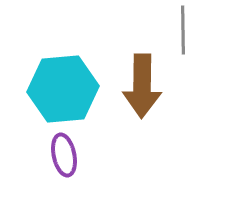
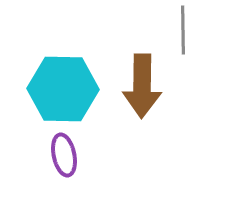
cyan hexagon: rotated 6 degrees clockwise
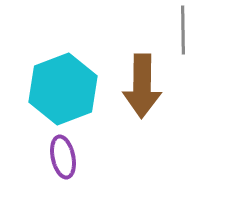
cyan hexagon: rotated 22 degrees counterclockwise
purple ellipse: moved 1 px left, 2 px down
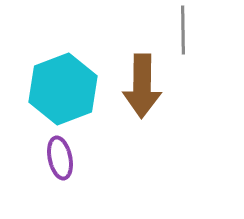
purple ellipse: moved 3 px left, 1 px down
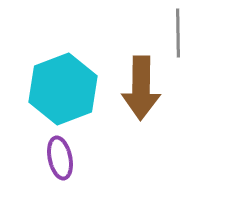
gray line: moved 5 px left, 3 px down
brown arrow: moved 1 px left, 2 px down
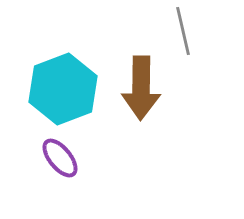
gray line: moved 5 px right, 2 px up; rotated 12 degrees counterclockwise
purple ellipse: rotated 27 degrees counterclockwise
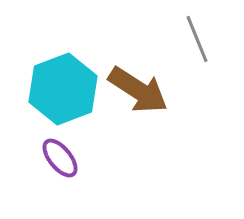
gray line: moved 14 px right, 8 px down; rotated 9 degrees counterclockwise
brown arrow: moved 3 px left, 2 px down; rotated 58 degrees counterclockwise
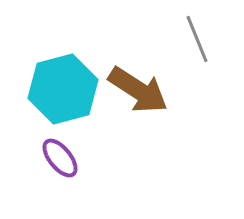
cyan hexagon: rotated 6 degrees clockwise
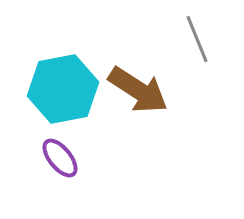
cyan hexagon: rotated 4 degrees clockwise
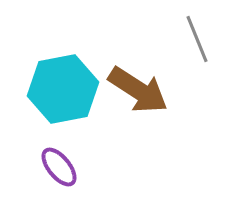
purple ellipse: moved 1 px left, 9 px down
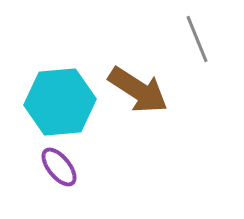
cyan hexagon: moved 3 px left, 13 px down; rotated 6 degrees clockwise
